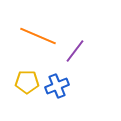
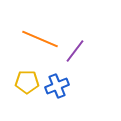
orange line: moved 2 px right, 3 px down
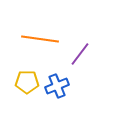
orange line: rotated 15 degrees counterclockwise
purple line: moved 5 px right, 3 px down
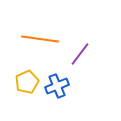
yellow pentagon: rotated 25 degrees counterclockwise
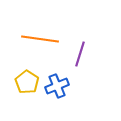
purple line: rotated 20 degrees counterclockwise
yellow pentagon: rotated 15 degrees counterclockwise
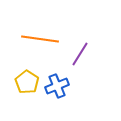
purple line: rotated 15 degrees clockwise
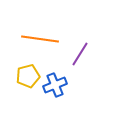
yellow pentagon: moved 1 px right, 6 px up; rotated 25 degrees clockwise
blue cross: moved 2 px left, 1 px up
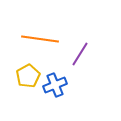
yellow pentagon: rotated 15 degrees counterclockwise
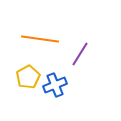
yellow pentagon: moved 1 px down
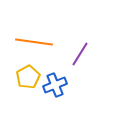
orange line: moved 6 px left, 3 px down
